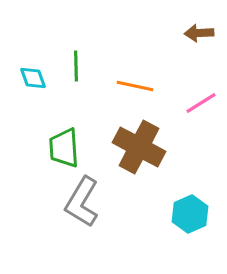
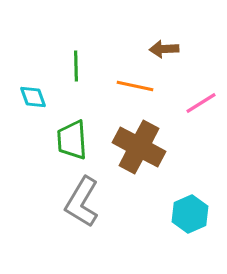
brown arrow: moved 35 px left, 16 px down
cyan diamond: moved 19 px down
green trapezoid: moved 8 px right, 8 px up
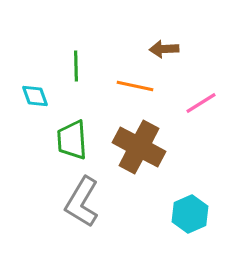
cyan diamond: moved 2 px right, 1 px up
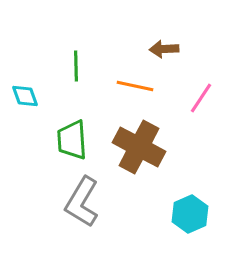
cyan diamond: moved 10 px left
pink line: moved 5 px up; rotated 24 degrees counterclockwise
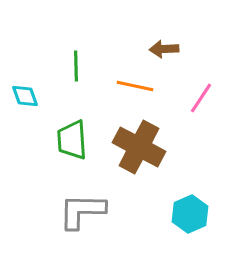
gray L-shape: moved 9 px down; rotated 60 degrees clockwise
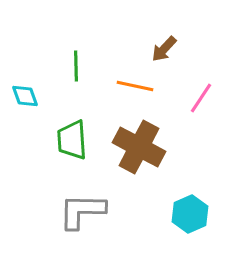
brown arrow: rotated 44 degrees counterclockwise
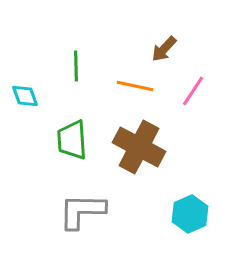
pink line: moved 8 px left, 7 px up
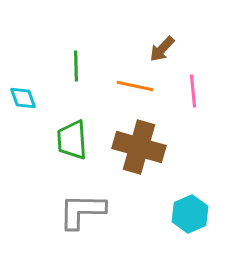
brown arrow: moved 2 px left
pink line: rotated 40 degrees counterclockwise
cyan diamond: moved 2 px left, 2 px down
brown cross: rotated 12 degrees counterclockwise
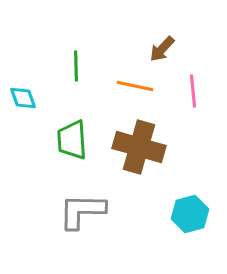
cyan hexagon: rotated 9 degrees clockwise
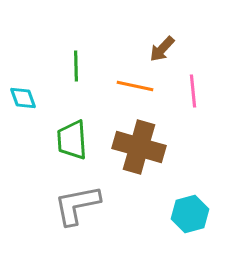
gray L-shape: moved 5 px left, 6 px up; rotated 12 degrees counterclockwise
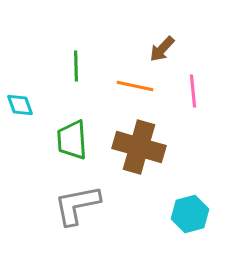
cyan diamond: moved 3 px left, 7 px down
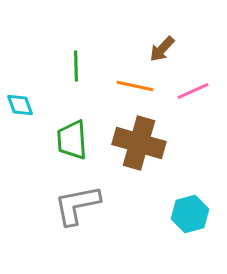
pink line: rotated 72 degrees clockwise
brown cross: moved 4 px up
